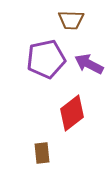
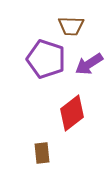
brown trapezoid: moved 6 px down
purple pentagon: rotated 30 degrees clockwise
purple arrow: rotated 60 degrees counterclockwise
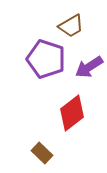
brown trapezoid: rotated 32 degrees counterclockwise
purple arrow: moved 3 px down
brown rectangle: rotated 40 degrees counterclockwise
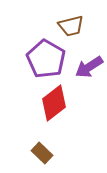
brown trapezoid: rotated 16 degrees clockwise
purple pentagon: rotated 12 degrees clockwise
red diamond: moved 18 px left, 10 px up
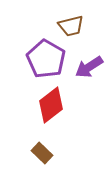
red diamond: moved 3 px left, 2 px down
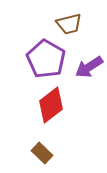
brown trapezoid: moved 2 px left, 2 px up
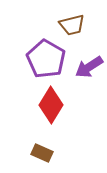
brown trapezoid: moved 3 px right, 1 px down
red diamond: rotated 21 degrees counterclockwise
brown rectangle: rotated 20 degrees counterclockwise
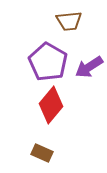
brown trapezoid: moved 3 px left, 4 px up; rotated 8 degrees clockwise
purple pentagon: moved 2 px right, 3 px down
red diamond: rotated 9 degrees clockwise
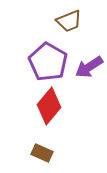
brown trapezoid: rotated 16 degrees counterclockwise
red diamond: moved 2 px left, 1 px down
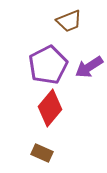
purple pentagon: moved 3 px down; rotated 15 degrees clockwise
red diamond: moved 1 px right, 2 px down
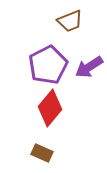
brown trapezoid: moved 1 px right
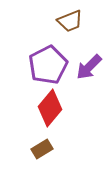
purple arrow: rotated 12 degrees counterclockwise
brown rectangle: moved 4 px up; rotated 55 degrees counterclockwise
